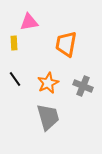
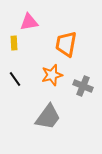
orange star: moved 4 px right, 8 px up; rotated 10 degrees clockwise
gray trapezoid: rotated 52 degrees clockwise
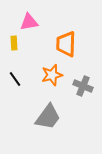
orange trapezoid: rotated 8 degrees counterclockwise
